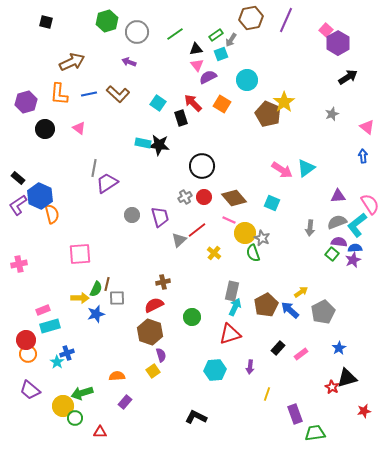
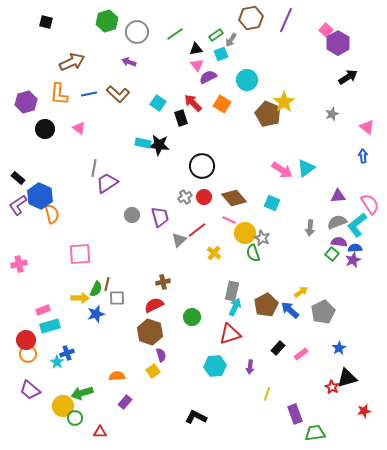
cyan hexagon at (215, 370): moved 4 px up
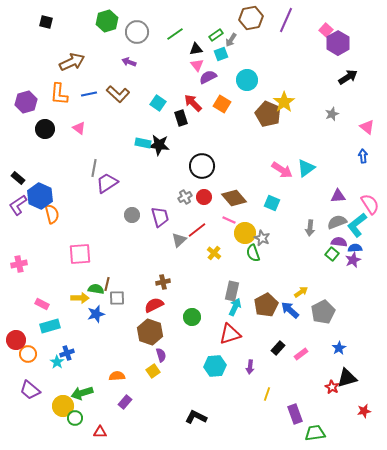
green semicircle at (96, 289): rotated 105 degrees counterclockwise
pink rectangle at (43, 310): moved 1 px left, 6 px up; rotated 48 degrees clockwise
red circle at (26, 340): moved 10 px left
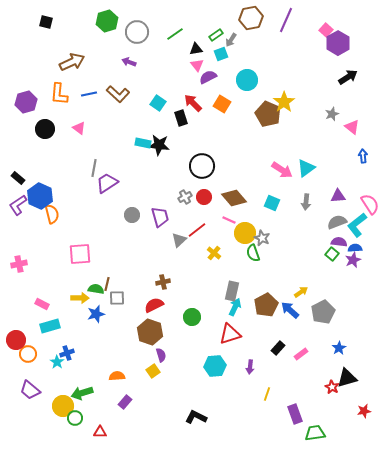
pink triangle at (367, 127): moved 15 px left
gray arrow at (310, 228): moved 4 px left, 26 px up
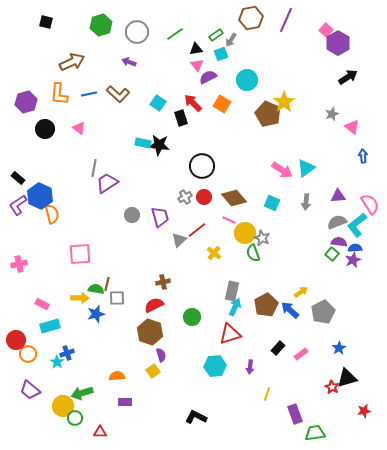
green hexagon at (107, 21): moved 6 px left, 4 px down
purple rectangle at (125, 402): rotated 48 degrees clockwise
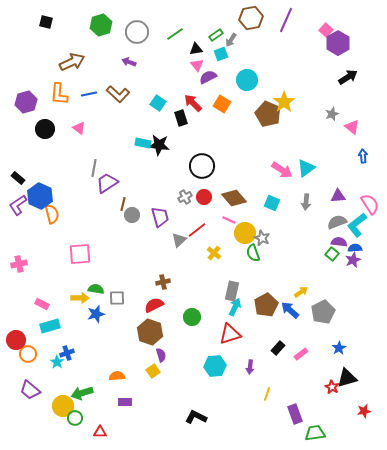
brown line at (107, 284): moved 16 px right, 80 px up
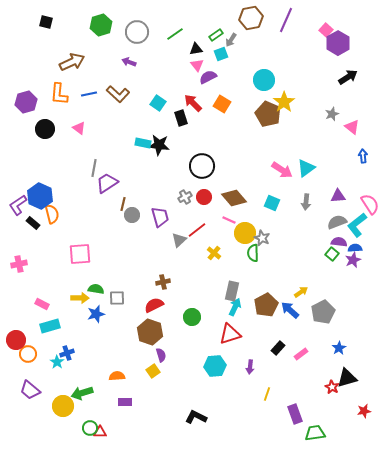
cyan circle at (247, 80): moved 17 px right
black rectangle at (18, 178): moved 15 px right, 45 px down
green semicircle at (253, 253): rotated 18 degrees clockwise
green circle at (75, 418): moved 15 px right, 10 px down
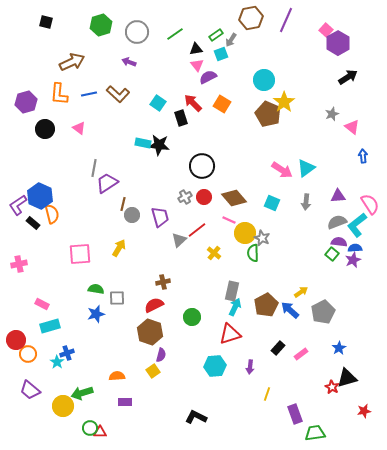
yellow arrow at (80, 298): moved 39 px right, 50 px up; rotated 60 degrees counterclockwise
purple semicircle at (161, 355): rotated 32 degrees clockwise
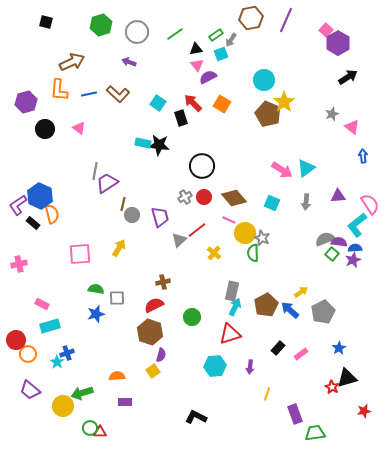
orange L-shape at (59, 94): moved 4 px up
gray line at (94, 168): moved 1 px right, 3 px down
gray semicircle at (337, 222): moved 12 px left, 17 px down
